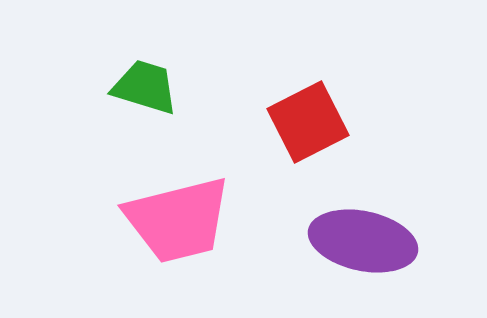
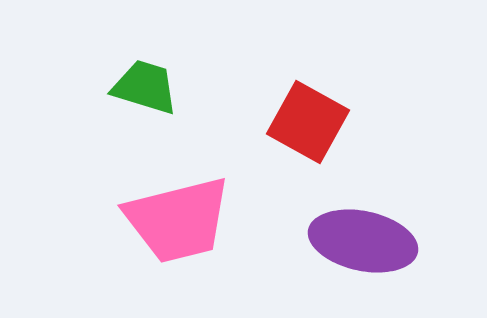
red square: rotated 34 degrees counterclockwise
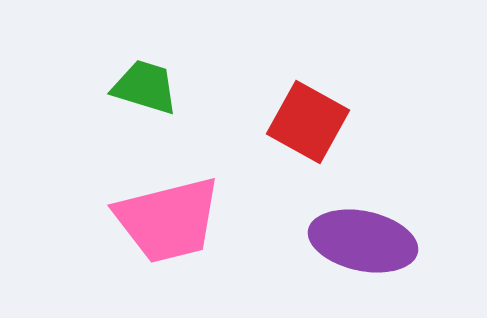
pink trapezoid: moved 10 px left
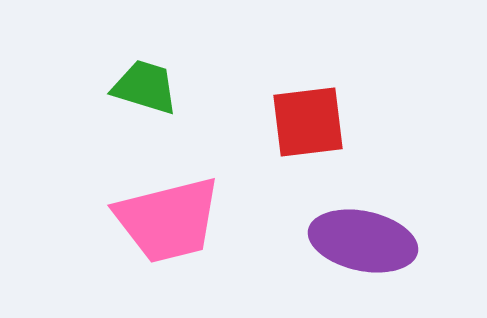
red square: rotated 36 degrees counterclockwise
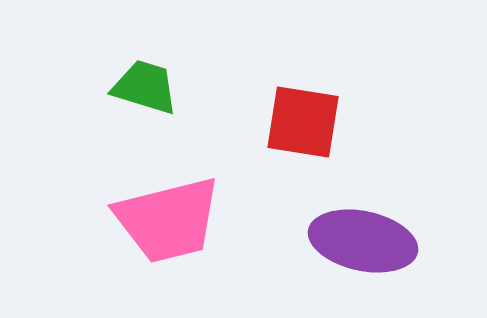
red square: moved 5 px left; rotated 16 degrees clockwise
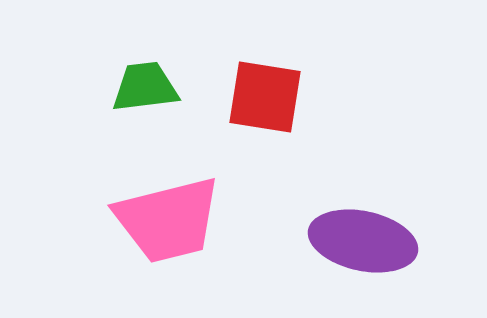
green trapezoid: rotated 24 degrees counterclockwise
red square: moved 38 px left, 25 px up
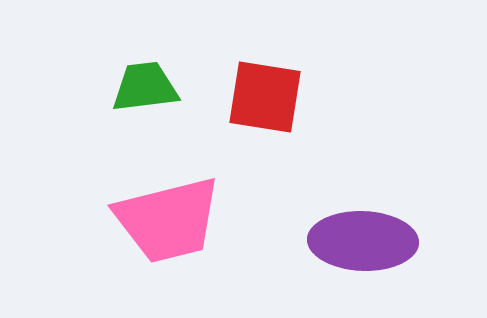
purple ellipse: rotated 10 degrees counterclockwise
